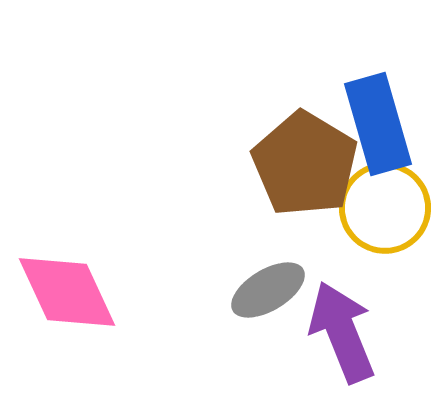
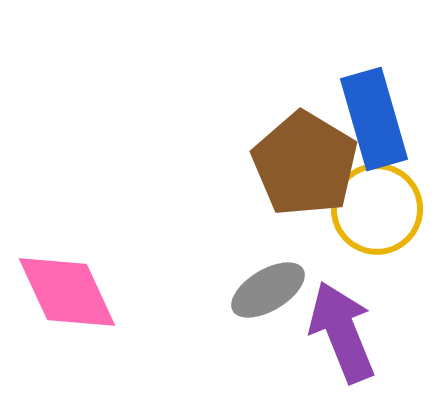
blue rectangle: moved 4 px left, 5 px up
yellow circle: moved 8 px left, 1 px down
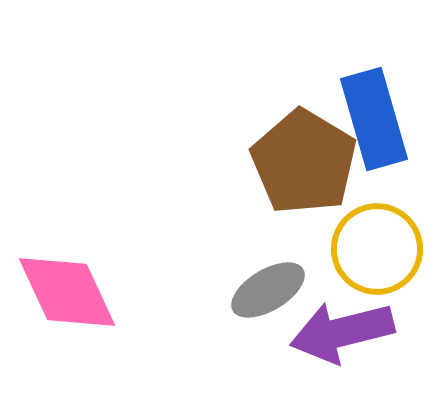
brown pentagon: moved 1 px left, 2 px up
yellow circle: moved 40 px down
purple arrow: rotated 82 degrees counterclockwise
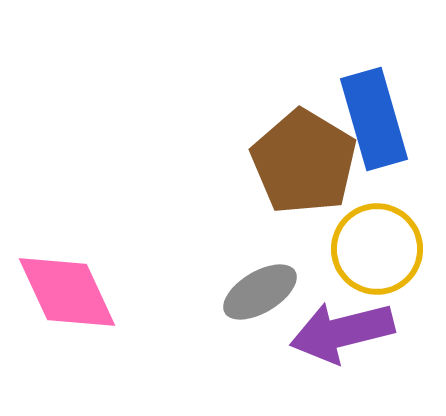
gray ellipse: moved 8 px left, 2 px down
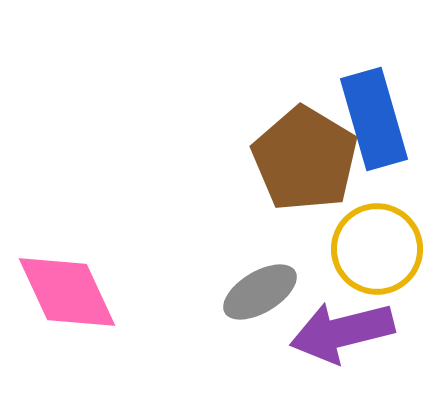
brown pentagon: moved 1 px right, 3 px up
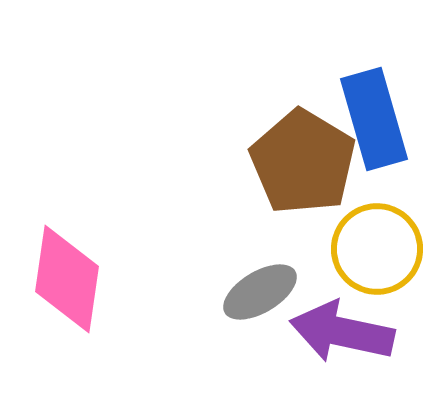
brown pentagon: moved 2 px left, 3 px down
pink diamond: moved 13 px up; rotated 33 degrees clockwise
purple arrow: rotated 26 degrees clockwise
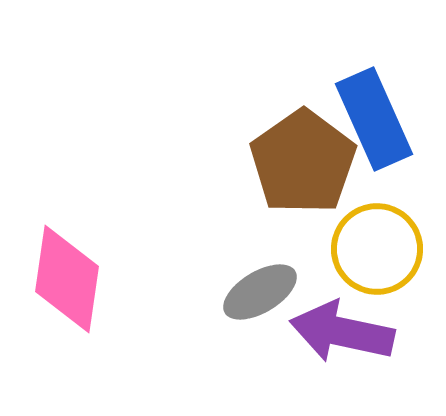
blue rectangle: rotated 8 degrees counterclockwise
brown pentagon: rotated 6 degrees clockwise
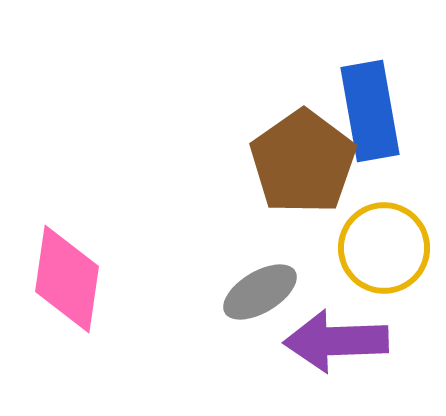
blue rectangle: moved 4 px left, 8 px up; rotated 14 degrees clockwise
yellow circle: moved 7 px right, 1 px up
purple arrow: moved 6 px left, 9 px down; rotated 14 degrees counterclockwise
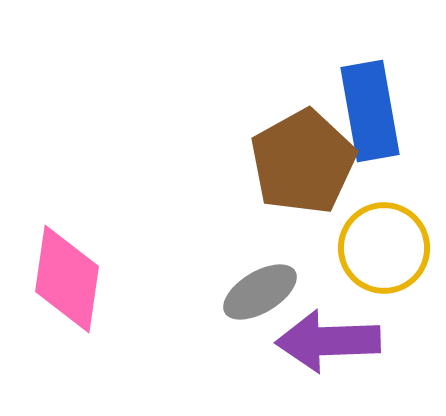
brown pentagon: rotated 6 degrees clockwise
purple arrow: moved 8 px left
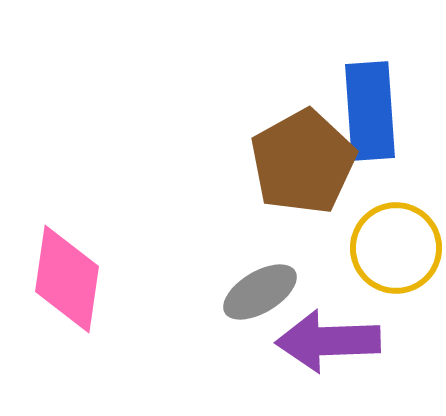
blue rectangle: rotated 6 degrees clockwise
yellow circle: moved 12 px right
